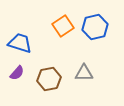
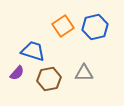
blue trapezoid: moved 13 px right, 8 px down
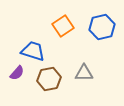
blue hexagon: moved 7 px right
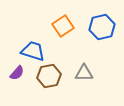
brown hexagon: moved 3 px up
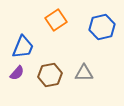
orange square: moved 7 px left, 6 px up
blue trapezoid: moved 10 px left, 4 px up; rotated 95 degrees clockwise
brown hexagon: moved 1 px right, 1 px up
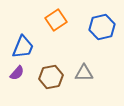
brown hexagon: moved 1 px right, 2 px down
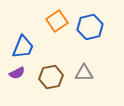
orange square: moved 1 px right, 1 px down
blue hexagon: moved 12 px left
purple semicircle: rotated 21 degrees clockwise
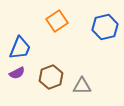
blue hexagon: moved 15 px right
blue trapezoid: moved 3 px left, 1 px down
gray triangle: moved 2 px left, 13 px down
brown hexagon: rotated 10 degrees counterclockwise
